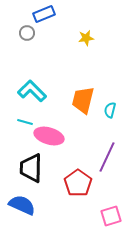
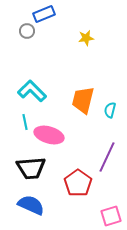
gray circle: moved 2 px up
cyan line: rotated 63 degrees clockwise
pink ellipse: moved 1 px up
black trapezoid: rotated 96 degrees counterclockwise
blue semicircle: moved 9 px right
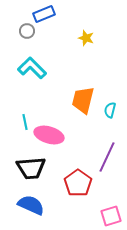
yellow star: rotated 28 degrees clockwise
cyan L-shape: moved 23 px up
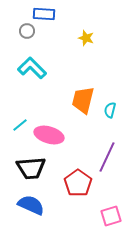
blue rectangle: rotated 25 degrees clockwise
cyan line: moved 5 px left, 3 px down; rotated 63 degrees clockwise
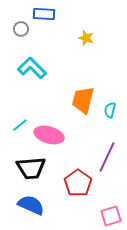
gray circle: moved 6 px left, 2 px up
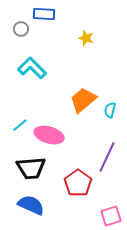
orange trapezoid: rotated 36 degrees clockwise
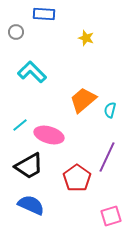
gray circle: moved 5 px left, 3 px down
cyan L-shape: moved 4 px down
black trapezoid: moved 2 px left, 2 px up; rotated 24 degrees counterclockwise
red pentagon: moved 1 px left, 5 px up
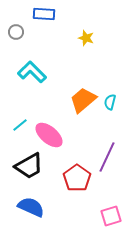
cyan semicircle: moved 8 px up
pink ellipse: rotated 24 degrees clockwise
blue semicircle: moved 2 px down
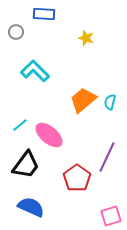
cyan L-shape: moved 3 px right, 1 px up
black trapezoid: moved 3 px left, 1 px up; rotated 24 degrees counterclockwise
